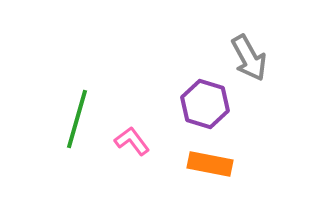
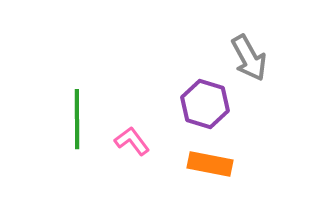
green line: rotated 16 degrees counterclockwise
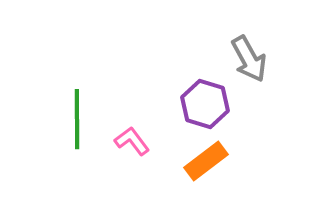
gray arrow: moved 1 px down
orange rectangle: moved 4 px left, 3 px up; rotated 48 degrees counterclockwise
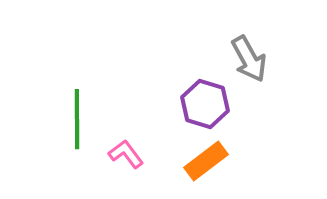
pink L-shape: moved 6 px left, 13 px down
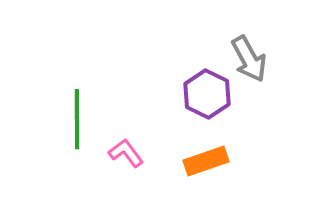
purple hexagon: moved 2 px right, 10 px up; rotated 9 degrees clockwise
pink L-shape: moved 1 px up
orange rectangle: rotated 18 degrees clockwise
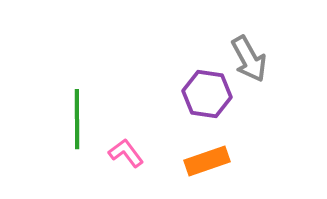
purple hexagon: rotated 18 degrees counterclockwise
orange rectangle: moved 1 px right
